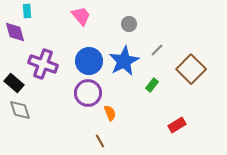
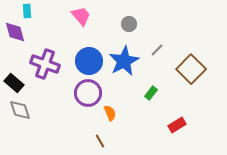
purple cross: moved 2 px right
green rectangle: moved 1 px left, 8 px down
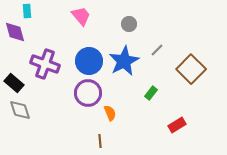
brown line: rotated 24 degrees clockwise
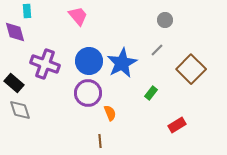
pink trapezoid: moved 3 px left
gray circle: moved 36 px right, 4 px up
blue star: moved 2 px left, 2 px down
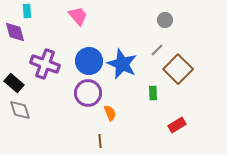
blue star: moved 1 px down; rotated 20 degrees counterclockwise
brown square: moved 13 px left
green rectangle: moved 2 px right; rotated 40 degrees counterclockwise
